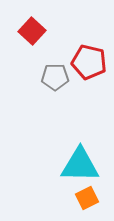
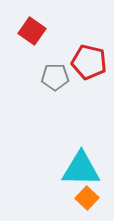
red square: rotated 8 degrees counterclockwise
cyan triangle: moved 1 px right, 4 px down
orange square: rotated 20 degrees counterclockwise
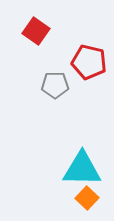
red square: moved 4 px right
gray pentagon: moved 8 px down
cyan triangle: moved 1 px right
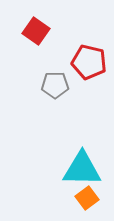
orange square: rotated 10 degrees clockwise
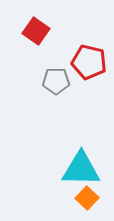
gray pentagon: moved 1 px right, 4 px up
cyan triangle: moved 1 px left
orange square: rotated 10 degrees counterclockwise
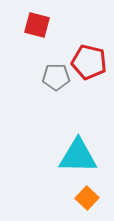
red square: moved 1 px right, 6 px up; rotated 20 degrees counterclockwise
gray pentagon: moved 4 px up
cyan triangle: moved 3 px left, 13 px up
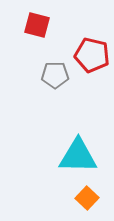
red pentagon: moved 3 px right, 7 px up
gray pentagon: moved 1 px left, 2 px up
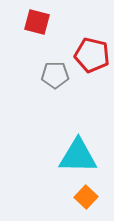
red square: moved 3 px up
orange square: moved 1 px left, 1 px up
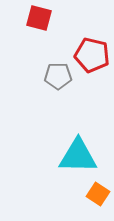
red square: moved 2 px right, 4 px up
gray pentagon: moved 3 px right, 1 px down
orange square: moved 12 px right, 3 px up; rotated 10 degrees counterclockwise
